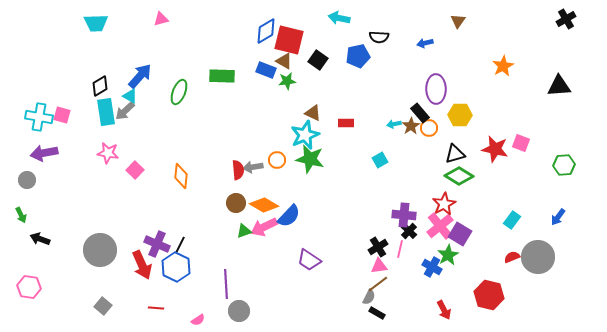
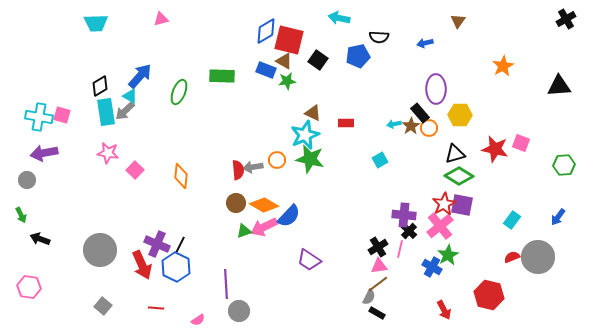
purple square at (460, 234): moved 2 px right, 29 px up; rotated 20 degrees counterclockwise
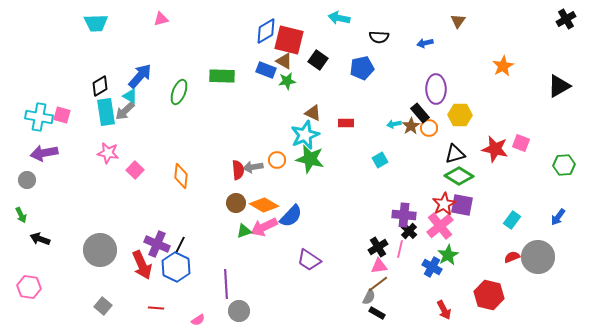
blue pentagon at (358, 56): moved 4 px right, 12 px down
black triangle at (559, 86): rotated 25 degrees counterclockwise
blue semicircle at (289, 216): moved 2 px right
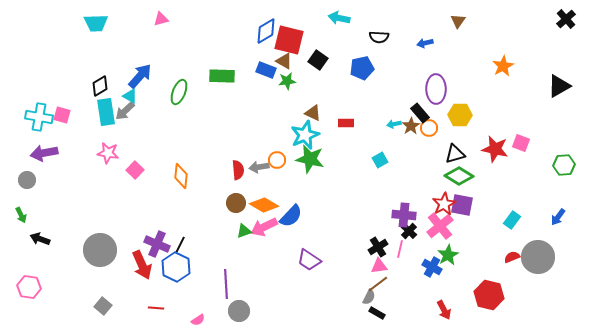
black cross at (566, 19): rotated 12 degrees counterclockwise
gray arrow at (253, 167): moved 6 px right
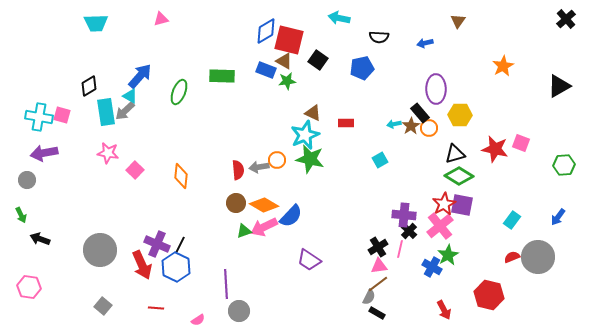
black diamond at (100, 86): moved 11 px left
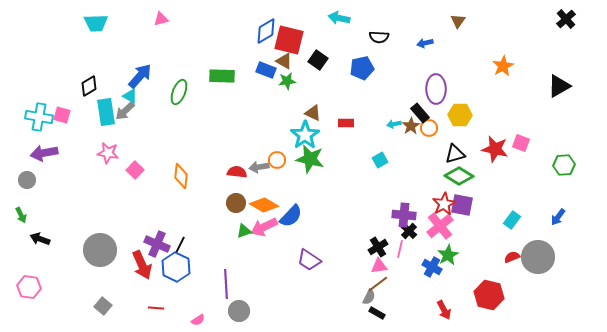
cyan star at (305, 135): rotated 12 degrees counterclockwise
red semicircle at (238, 170): moved 1 px left, 2 px down; rotated 78 degrees counterclockwise
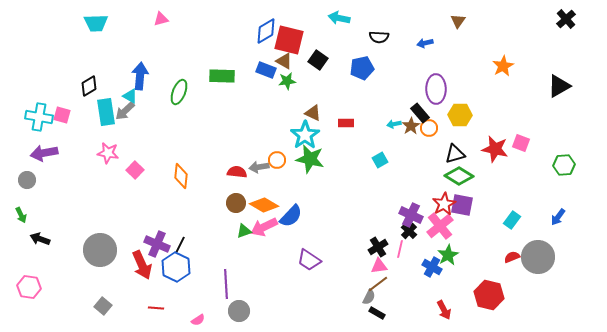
blue arrow at (140, 76): rotated 36 degrees counterclockwise
purple cross at (404, 215): moved 7 px right; rotated 20 degrees clockwise
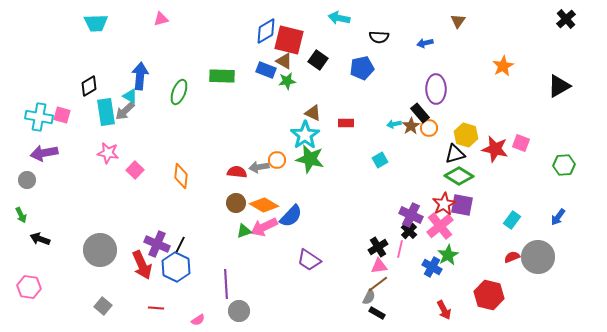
yellow hexagon at (460, 115): moved 6 px right, 20 px down; rotated 15 degrees clockwise
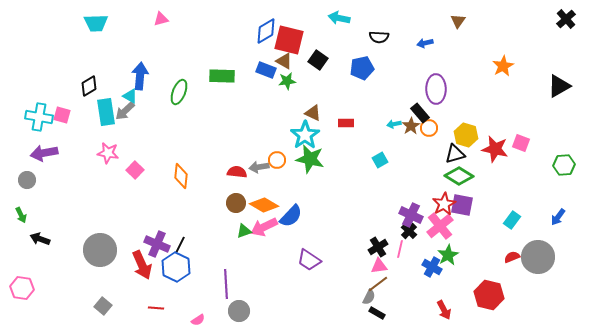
pink hexagon at (29, 287): moved 7 px left, 1 px down
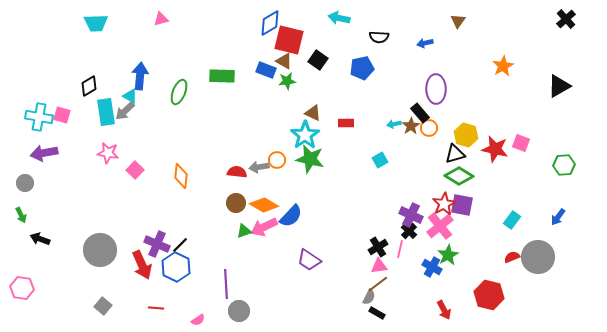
blue diamond at (266, 31): moved 4 px right, 8 px up
gray circle at (27, 180): moved 2 px left, 3 px down
black line at (180, 245): rotated 18 degrees clockwise
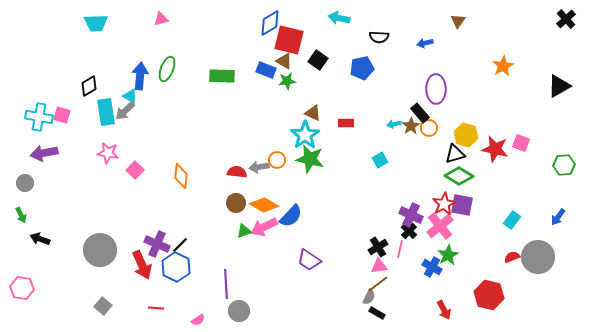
green ellipse at (179, 92): moved 12 px left, 23 px up
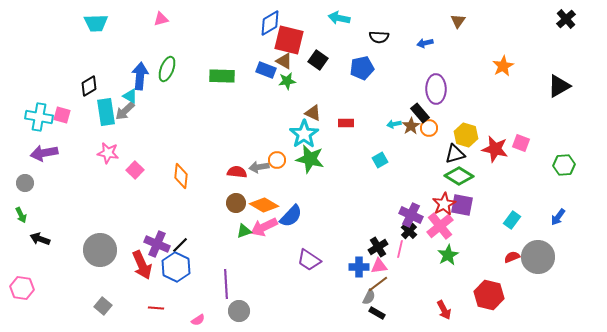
cyan star at (305, 135): moved 1 px left, 1 px up
blue cross at (432, 267): moved 73 px left; rotated 30 degrees counterclockwise
